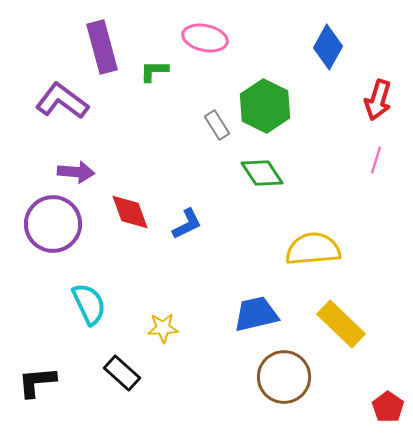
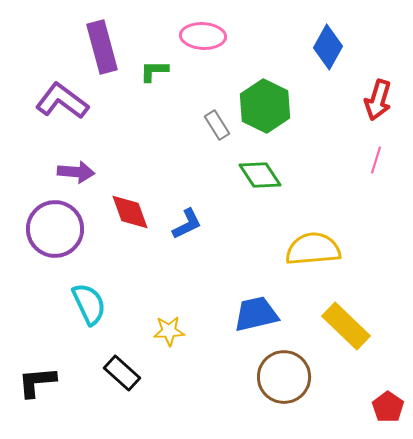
pink ellipse: moved 2 px left, 2 px up; rotated 9 degrees counterclockwise
green diamond: moved 2 px left, 2 px down
purple circle: moved 2 px right, 5 px down
yellow rectangle: moved 5 px right, 2 px down
yellow star: moved 6 px right, 3 px down
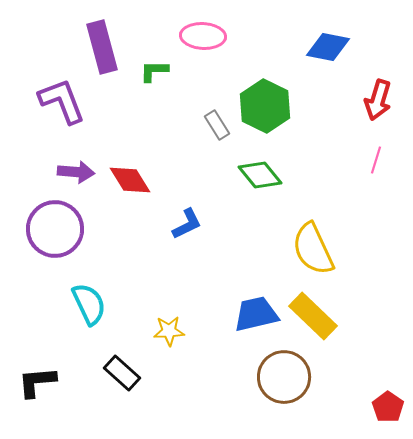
blue diamond: rotated 72 degrees clockwise
purple L-shape: rotated 32 degrees clockwise
green diamond: rotated 6 degrees counterclockwise
red diamond: moved 32 px up; rotated 12 degrees counterclockwise
yellow semicircle: rotated 110 degrees counterclockwise
yellow rectangle: moved 33 px left, 10 px up
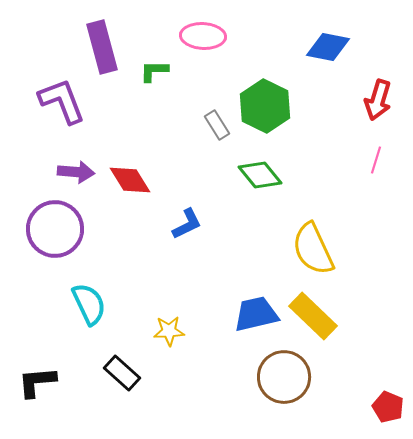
red pentagon: rotated 12 degrees counterclockwise
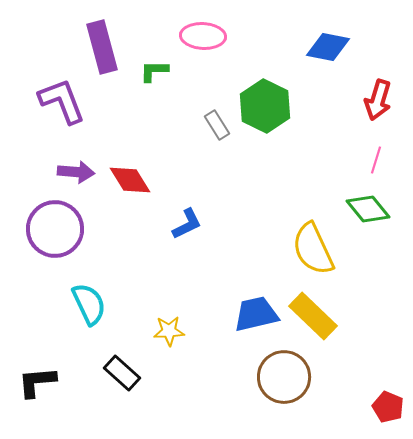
green diamond: moved 108 px right, 34 px down
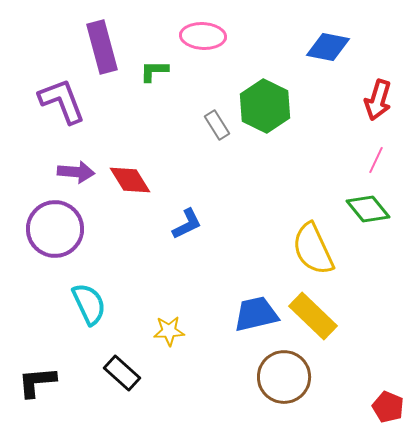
pink line: rotated 8 degrees clockwise
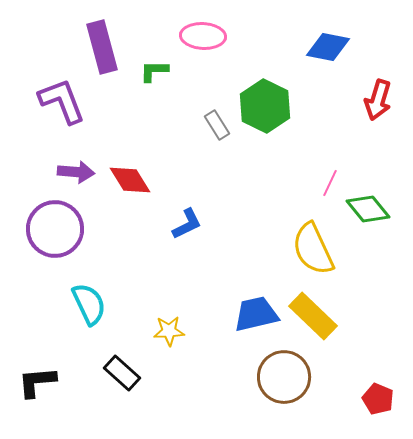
pink line: moved 46 px left, 23 px down
red pentagon: moved 10 px left, 8 px up
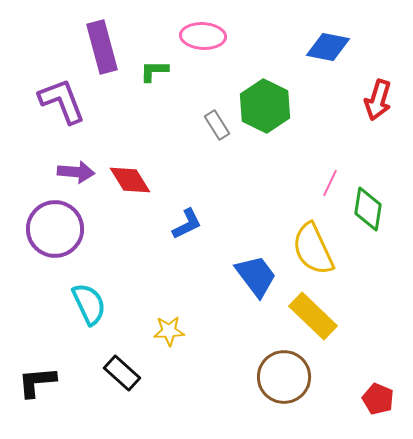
green diamond: rotated 48 degrees clockwise
blue trapezoid: moved 38 px up; rotated 66 degrees clockwise
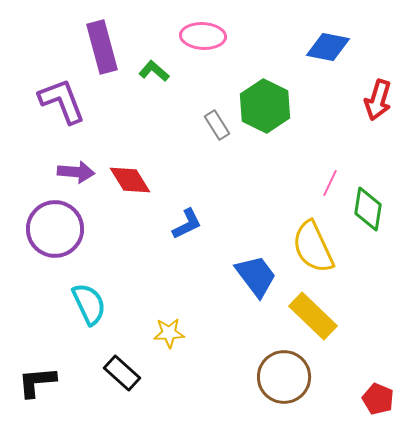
green L-shape: rotated 40 degrees clockwise
yellow semicircle: moved 2 px up
yellow star: moved 2 px down
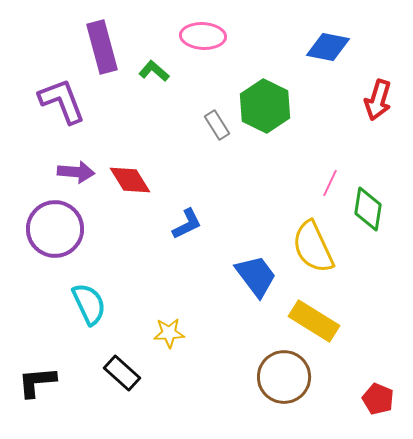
yellow rectangle: moved 1 px right, 5 px down; rotated 12 degrees counterclockwise
